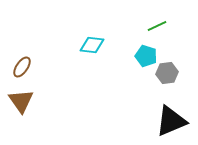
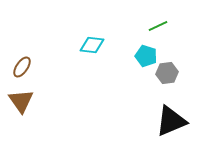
green line: moved 1 px right
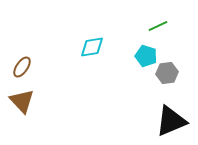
cyan diamond: moved 2 px down; rotated 15 degrees counterclockwise
brown triangle: moved 1 px right; rotated 8 degrees counterclockwise
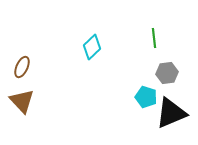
green line: moved 4 px left, 12 px down; rotated 72 degrees counterclockwise
cyan diamond: rotated 35 degrees counterclockwise
cyan pentagon: moved 41 px down
brown ellipse: rotated 10 degrees counterclockwise
black triangle: moved 8 px up
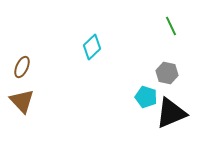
green line: moved 17 px right, 12 px up; rotated 18 degrees counterclockwise
gray hexagon: rotated 20 degrees clockwise
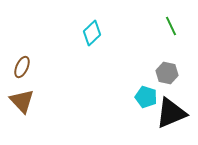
cyan diamond: moved 14 px up
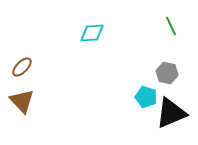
cyan diamond: rotated 40 degrees clockwise
brown ellipse: rotated 20 degrees clockwise
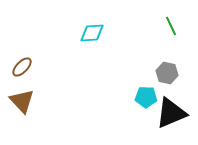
cyan pentagon: rotated 15 degrees counterclockwise
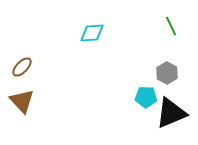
gray hexagon: rotated 15 degrees clockwise
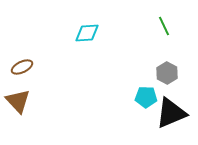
green line: moved 7 px left
cyan diamond: moved 5 px left
brown ellipse: rotated 20 degrees clockwise
brown triangle: moved 4 px left
